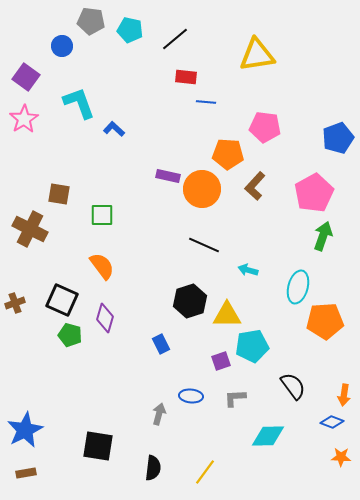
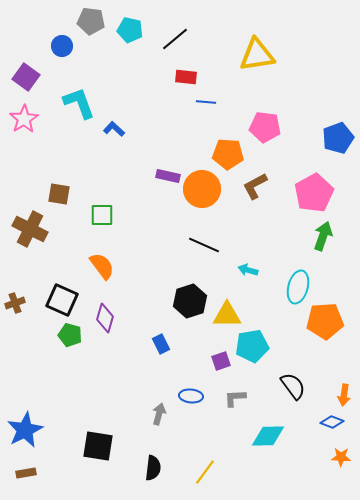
brown L-shape at (255, 186): rotated 20 degrees clockwise
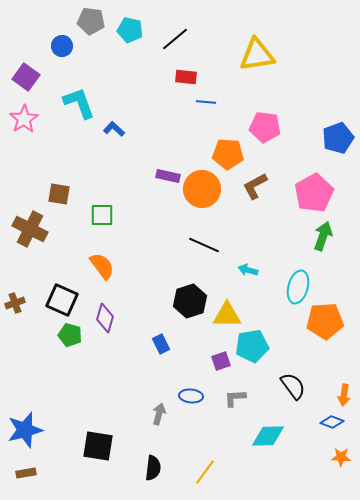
blue star at (25, 430): rotated 12 degrees clockwise
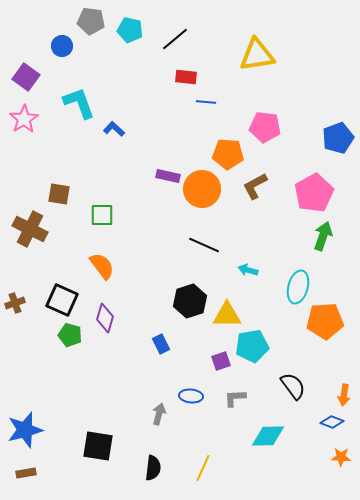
yellow line at (205, 472): moved 2 px left, 4 px up; rotated 12 degrees counterclockwise
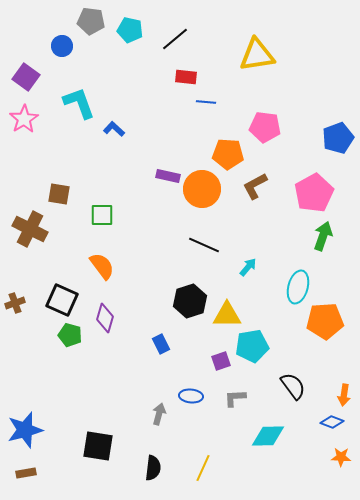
cyan arrow at (248, 270): moved 3 px up; rotated 114 degrees clockwise
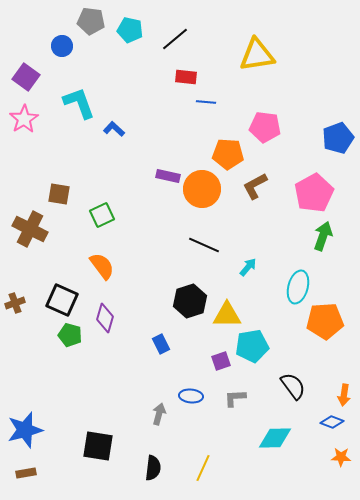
green square at (102, 215): rotated 25 degrees counterclockwise
cyan diamond at (268, 436): moved 7 px right, 2 px down
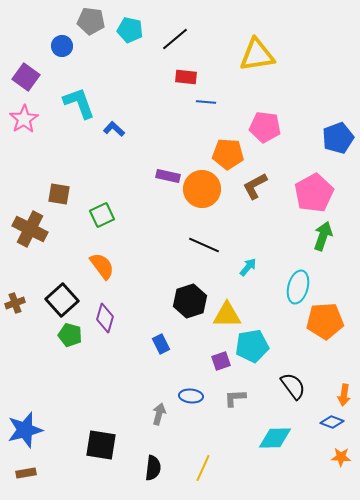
black square at (62, 300): rotated 24 degrees clockwise
black square at (98, 446): moved 3 px right, 1 px up
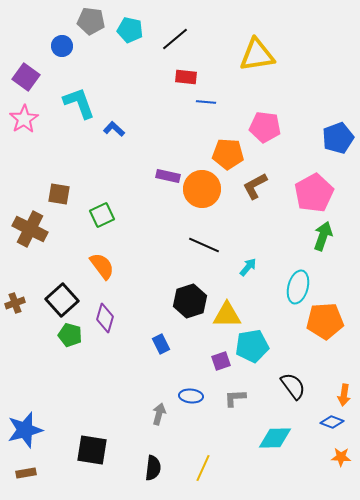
black square at (101, 445): moved 9 px left, 5 px down
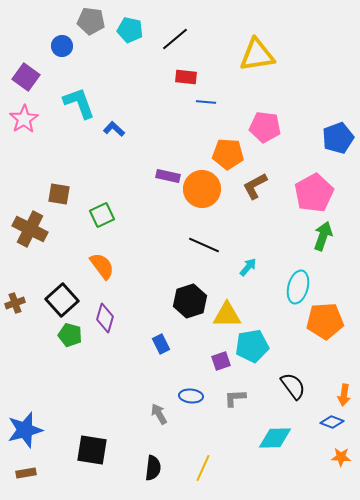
gray arrow at (159, 414): rotated 45 degrees counterclockwise
